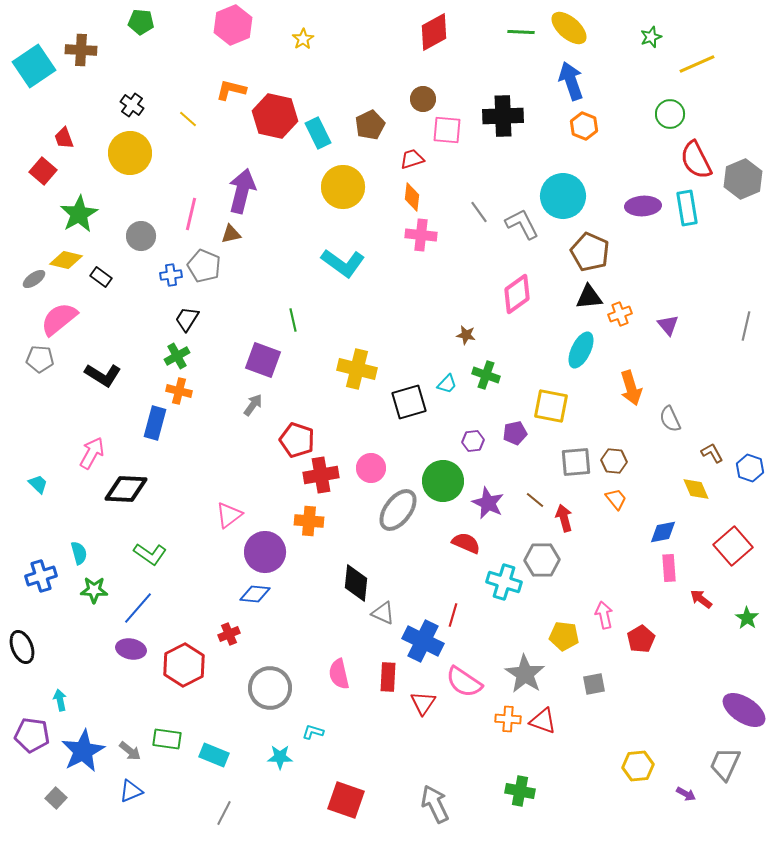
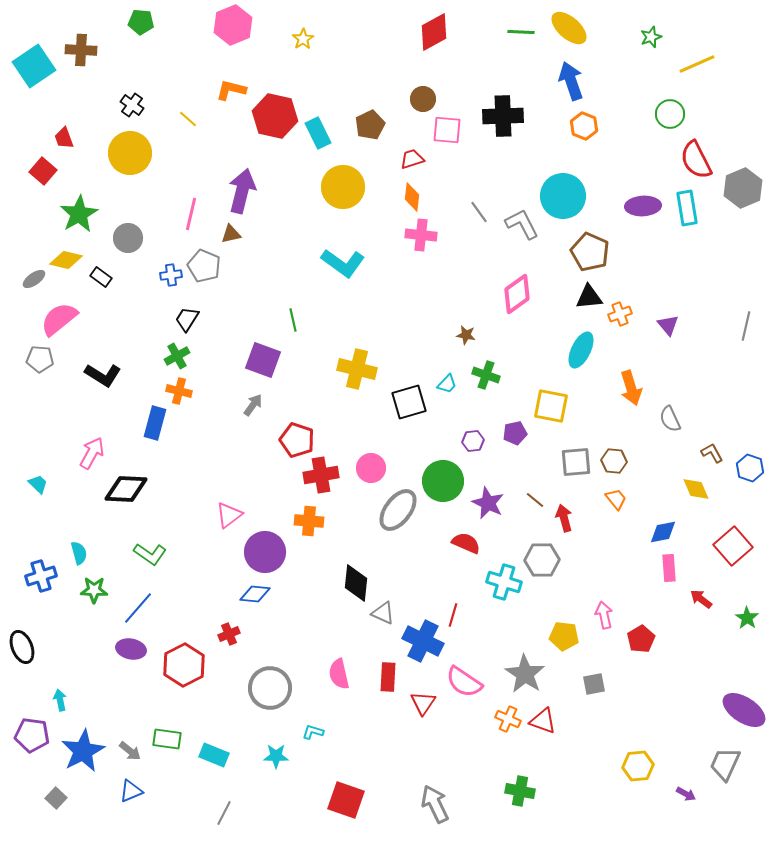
gray hexagon at (743, 179): moved 9 px down
gray circle at (141, 236): moved 13 px left, 2 px down
orange cross at (508, 719): rotated 20 degrees clockwise
cyan star at (280, 757): moved 4 px left, 1 px up
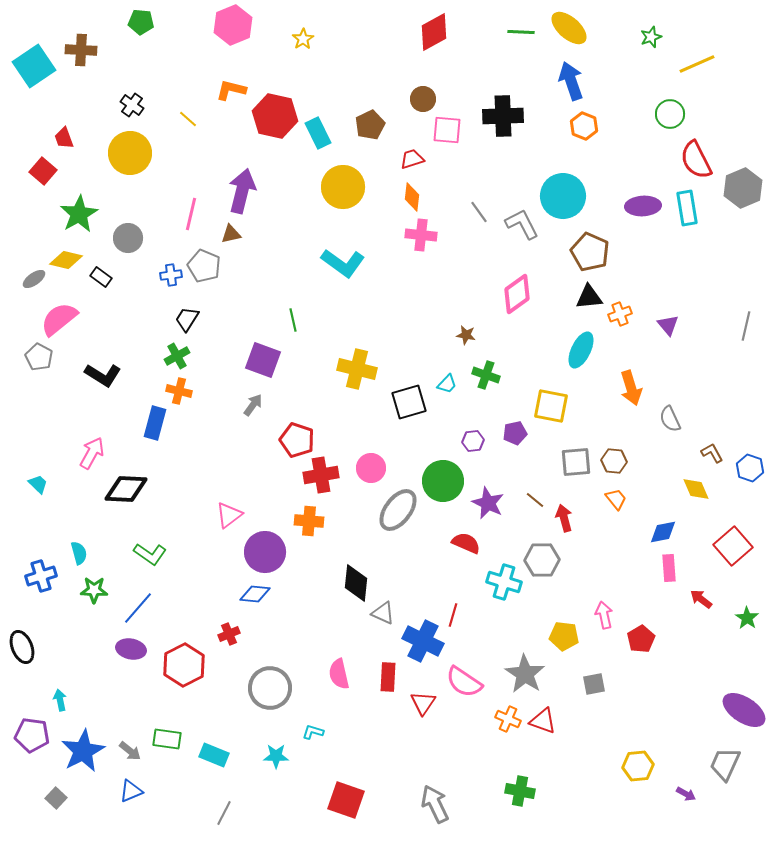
gray pentagon at (40, 359): moved 1 px left, 2 px up; rotated 24 degrees clockwise
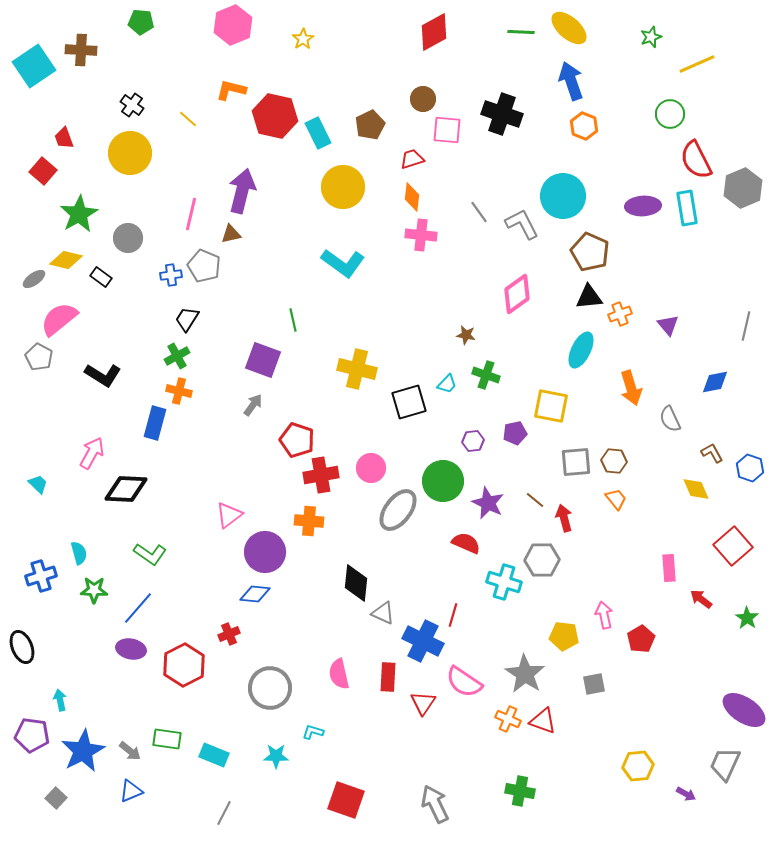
black cross at (503, 116): moved 1 px left, 2 px up; rotated 21 degrees clockwise
blue diamond at (663, 532): moved 52 px right, 150 px up
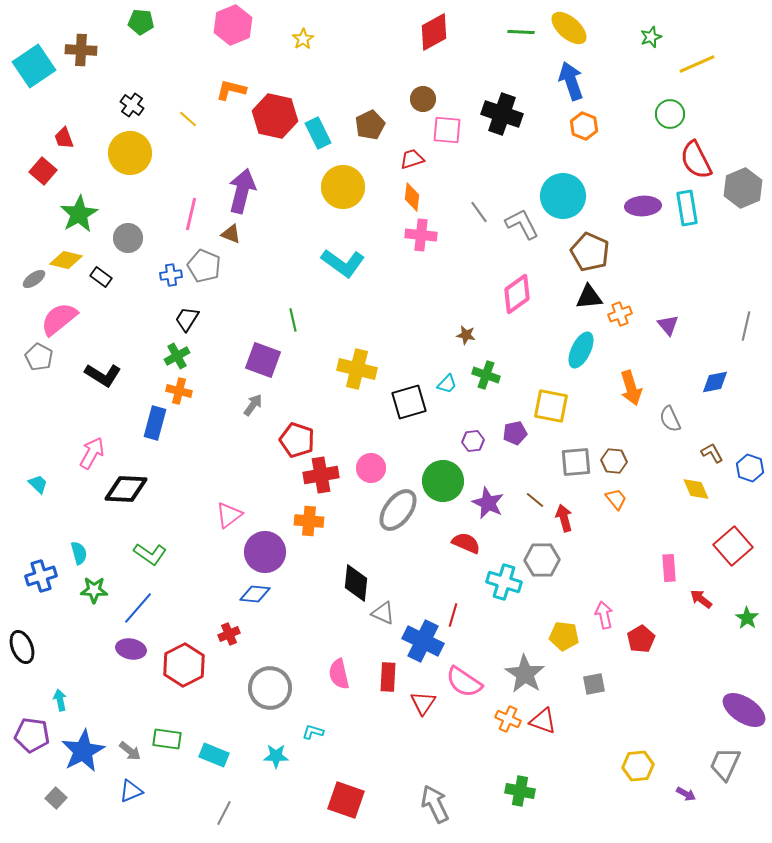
brown triangle at (231, 234): rotated 35 degrees clockwise
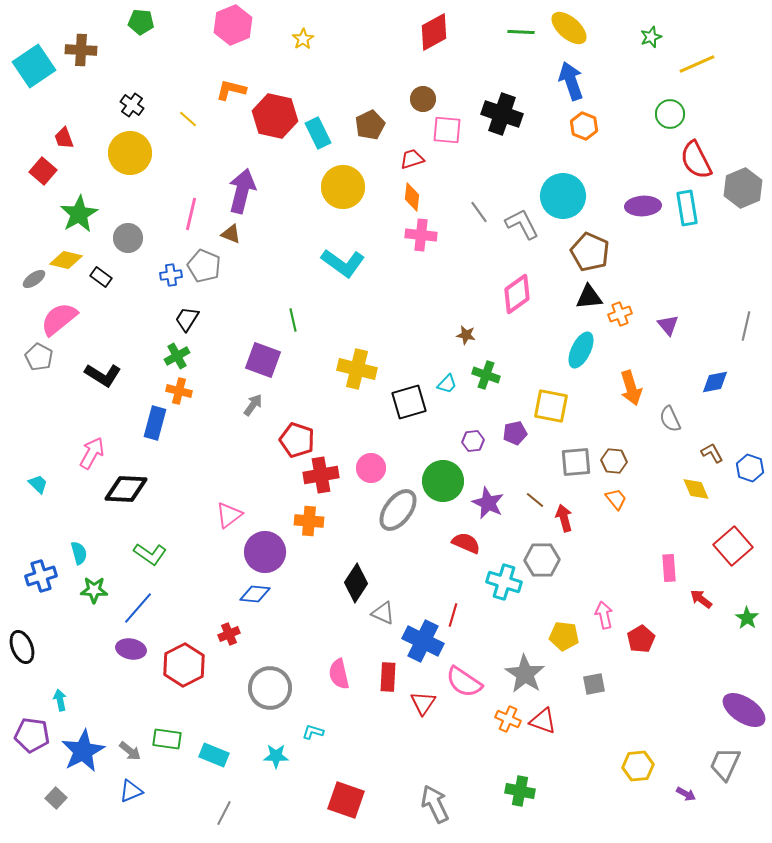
black diamond at (356, 583): rotated 27 degrees clockwise
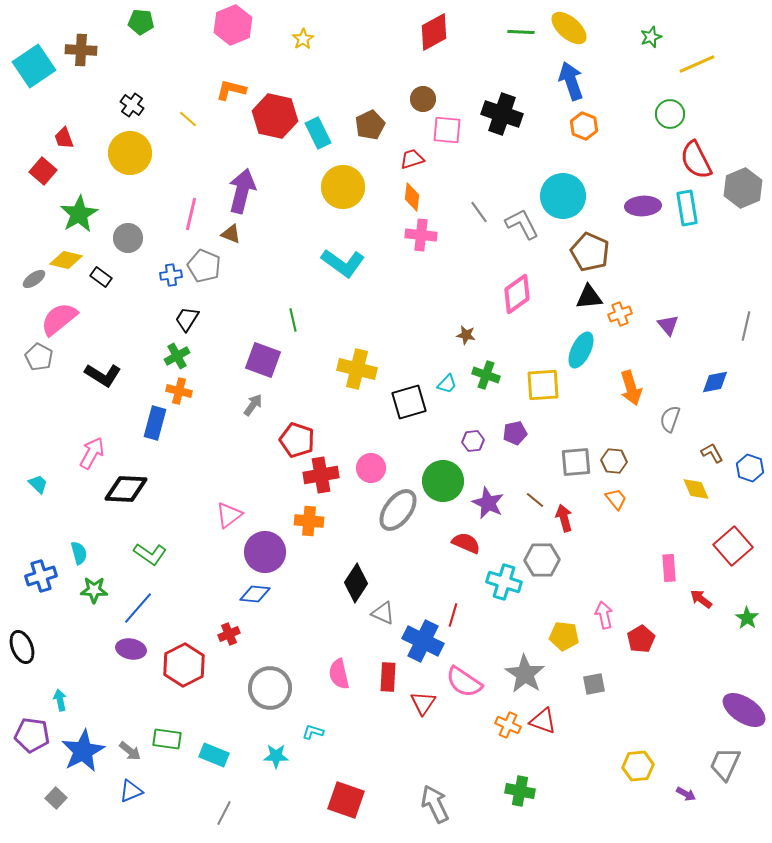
yellow square at (551, 406): moved 8 px left, 21 px up; rotated 15 degrees counterclockwise
gray semicircle at (670, 419): rotated 44 degrees clockwise
orange cross at (508, 719): moved 6 px down
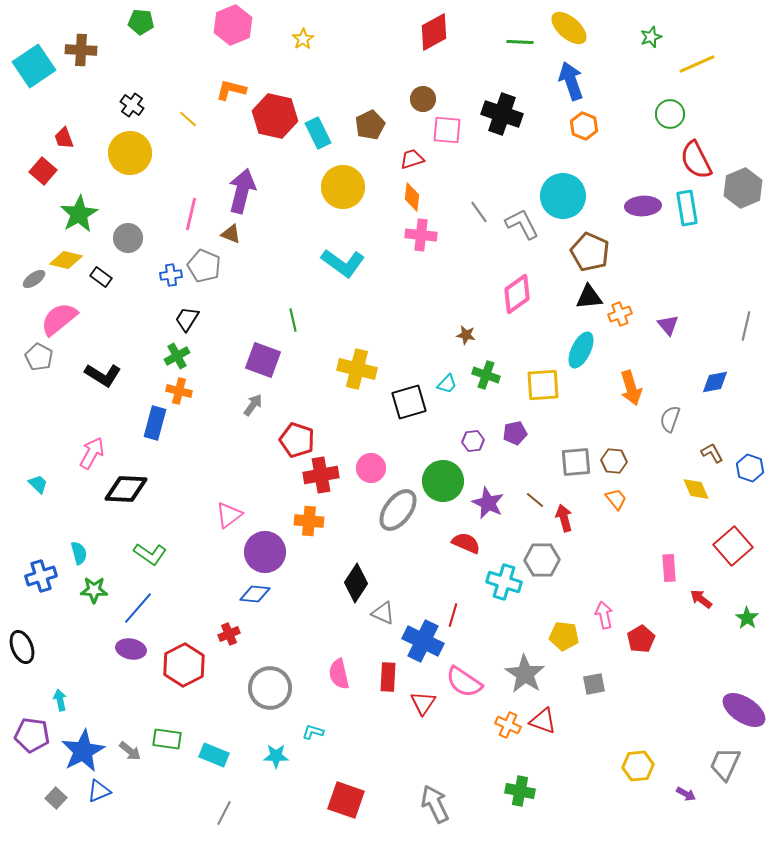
green line at (521, 32): moved 1 px left, 10 px down
blue triangle at (131, 791): moved 32 px left
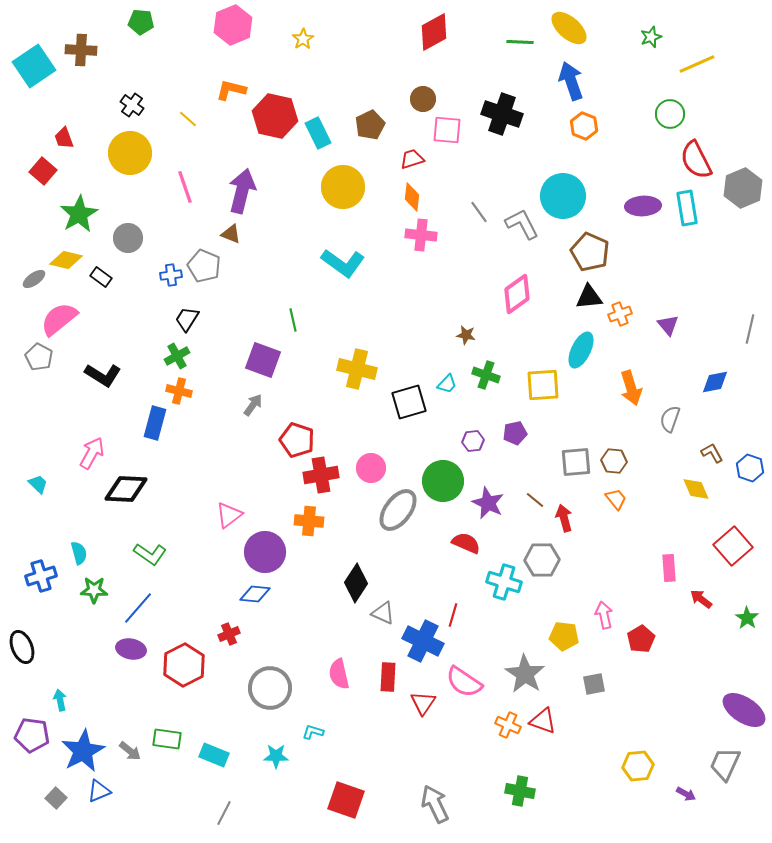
pink line at (191, 214): moved 6 px left, 27 px up; rotated 32 degrees counterclockwise
gray line at (746, 326): moved 4 px right, 3 px down
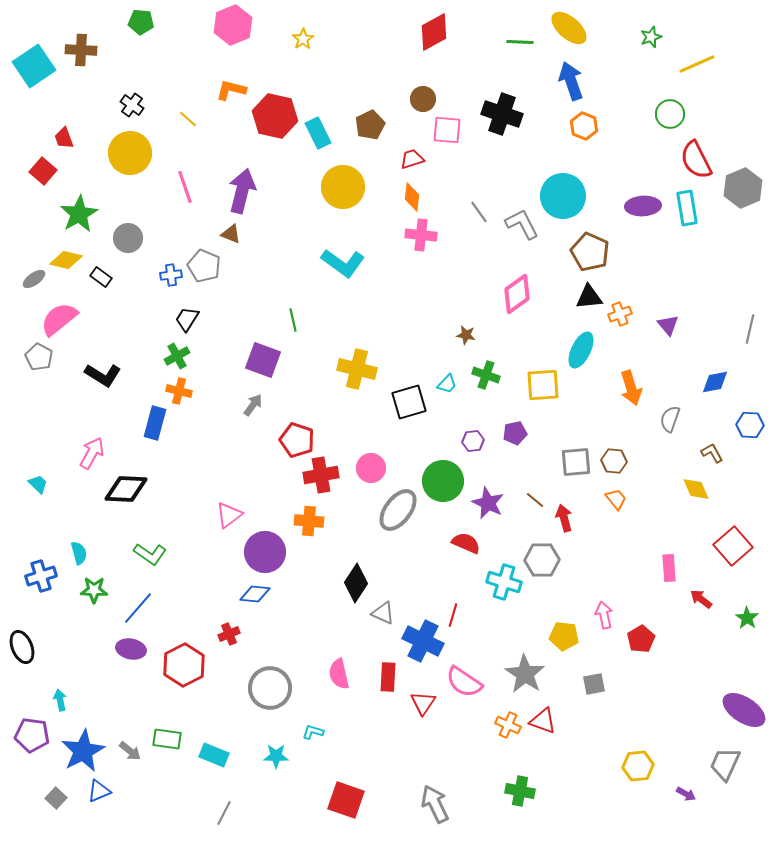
blue hexagon at (750, 468): moved 43 px up; rotated 16 degrees counterclockwise
